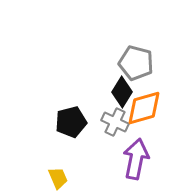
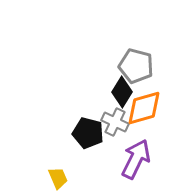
gray pentagon: moved 3 px down
black pentagon: moved 17 px right, 11 px down; rotated 28 degrees clockwise
purple arrow: rotated 15 degrees clockwise
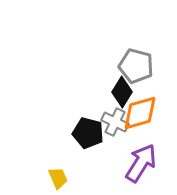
orange diamond: moved 4 px left, 5 px down
purple arrow: moved 5 px right, 4 px down; rotated 6 degrees clockwise
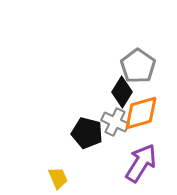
gray pentagon: moved 2 px right; rotated 20 degrees clockwise
orange diamond: moved 1 px right
black pentagon: moved 1 px left
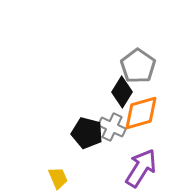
gray cross: moved 3 px left, 5 px down
purple arrow: moved 5 px down
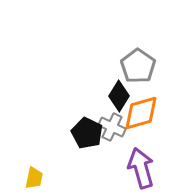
black diamond: moved 3 px left, 4 px down
black pentagon: rotated 12 degrees clockwise
purple arrow: rotated 48 degrees counterclockwise
yellow trapezoid: moved 24 px left; rotated 35 degrees clockwise
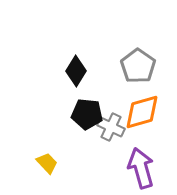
black diamond: moved 43 px left, 25 px up
orange diamond: moved 1 px right, 1 px up
gray cross: moved 1 px left
black pentagon: moved 19 px up; rotated 20 degrees counterclockwise
yellow trapezoid: moved 13 px right, 15 px up; rotated 55 degrees counterclockwise
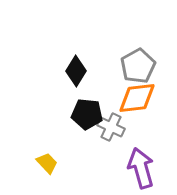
gray pentagon: rotated 8 degrees clockwise
orange diamond: moved 5 px left, 14 px up; rotated 9 degrees clockwise
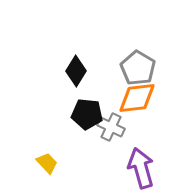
gray pentagon: moved 2 px down; rotated 12 degrees counterclockwise
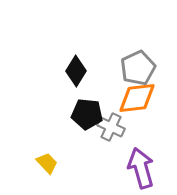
gray pentagon: rotated 16 degrees clockwise
